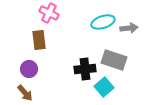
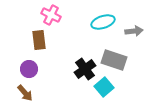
pink cross: moved 2 px right, 2 px down
gray arrow: moved 5 px right, 3 px down
black cross: rotated 30 degrees counterclockwise
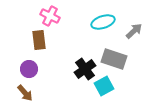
pink cross: moved 1 px left, 1 px down
gray arrow: rotated 36 degrees counterclockwise
gray rectangle: moved 1 px up
cyan square: moved 1 px up; rotated 12 degrees clockwise
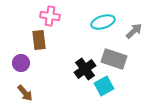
pink cross: rotated 18 degrees counterclockwise
purple circle: moved 8 px left, 6 px up
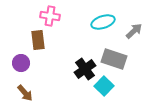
brown rectangle: moved 1 px left
cyan square: rotated 18 degrees counterclockwise
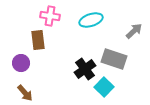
cyan ellipse: moved 12 px left, 2 px up
cyan square: moved 1 px down
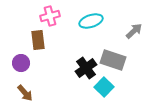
pink cross: rotated 24 degrees counterclockwise
cyan ellipse: moved 1 px down
gray rectangle: moved 1 px left, 1 px down
black cross: moved 1 px right, 1 px up
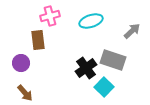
gray arrow: moved 2 px left
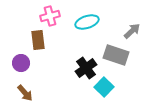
cyan ellipse: moved 4 px left, 1 px down
gray rectangle: moved 3 px right, 5 px up
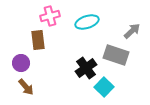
brown arrow: moved 1 px right, 6 px up
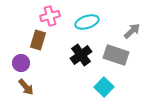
brown rectangle: rotated 24 degrees clockwise
black cross: moved 5 px left, 13 px up
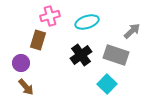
cyan square: moved 3 px right, 3 px up
